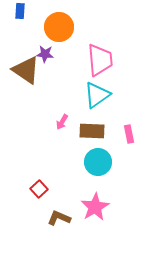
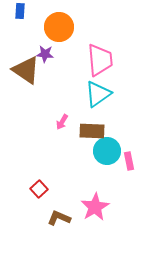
cyan triangle: moved 1 px right, 1 px up
pink rectangle: moved 27 px down
cyan circle: moved 9 px right, 11 px up
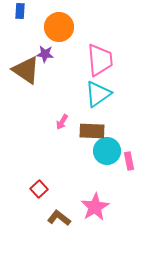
brown L-shape: rotated 15 degrees clockwise
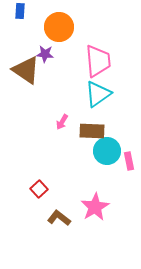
pink trapezoid: moved 2 px left, 1 px down
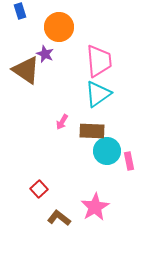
blue rectangle: rotated 21 degrees counterclockwise
purple star: rotated 18 degrees clockwise
pink trapezoid: moved 1 px right
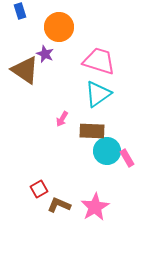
pink trapezoid: rotated 68 degrees counterclockwise
brown triangle: moved 1 px left
pink arrow: moved 3 px up
pink rectangle: moved 2 px left, 3 px up; rotated 18 degrees counterclockwise
red square: rotated 12 degrees clockwise
brown L-shape: moved 13 px up; rotated 15 degrees counterclockwise
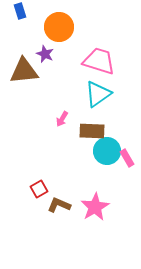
brown triangle: moved 1 px left, 1 px down; rotated 40 degrees counterclockwise
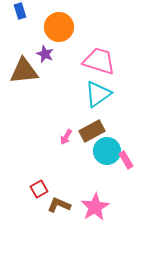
pink arrow: moved 4 px right, 18 px down
brown rectangle: rotated 30 degrees counterclockwise
pink rectangle: moved 1 px left, 2 px down
